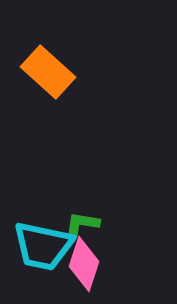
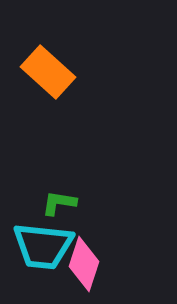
green L-shape: moved 23 px left, 21 px up
cyan trapezoid: rotated 6 degrees counterclockwise
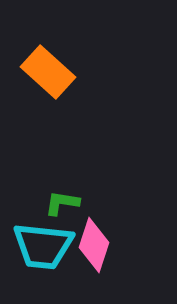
green L-shape: moved 3 px right
pink diamond: moved 10 px right, 19 px up
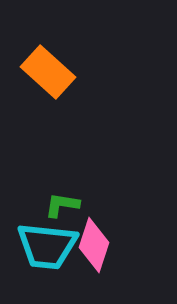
green L-shape: moved 2 px down
cyan trapezoid: moved 4 px right
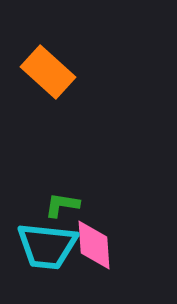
pink diamond: rotated 22 degrees counterclockwise
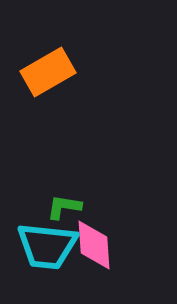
orange rectangle: rotated 72 degrees counterclockwise
green L-shape: moved 2 px right, 2 px down
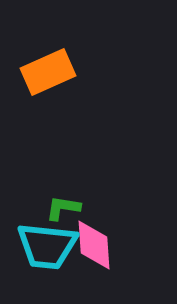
orange rectangle: rotated 6 degrees clockwise
green L-shape: moved 1 px left, 1 px down
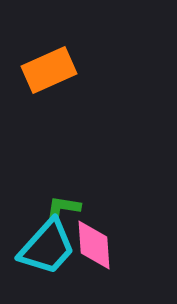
orange rectangle: moved 1 px right, 2 px up
cyan trapezoid: moved 1 px down; rotated 54 degrees counterclockwise
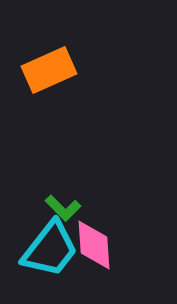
green L-shape: rotated 144 degrees counterclockwise
cyan trapezoid: moved 3 px right, 2 px down; rotated 4 degrees counterclockwise
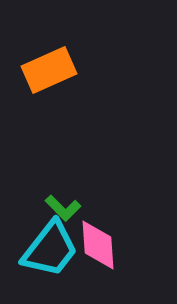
pink diamond: moved 4 px right
